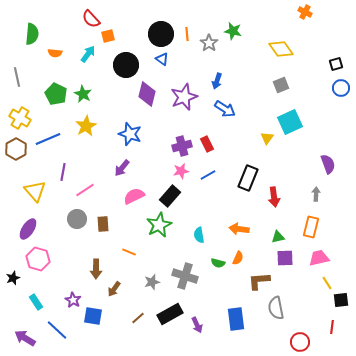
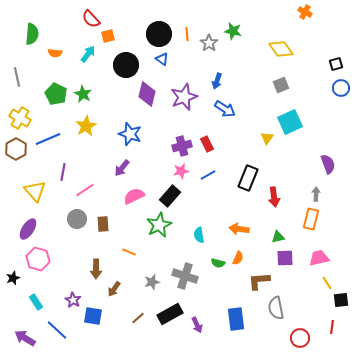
black circle at (161, 34): moved 2 px left
orange rectangle at (311, 227): moved 8 px up
red circle at (300, 342): moved 4 px up
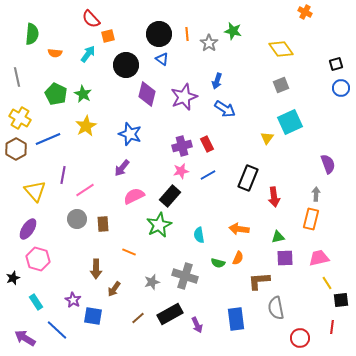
purple line at (63, 172): moved 3 px down
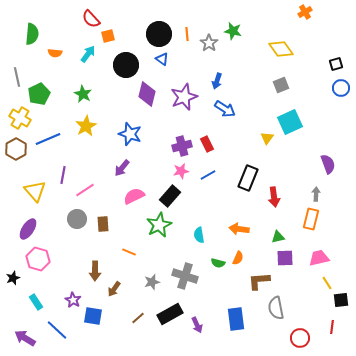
orange cross at (305, 12): rotated 32 degrees clockwise
green pentagon at (56, 94): moved 17 px left; rotated 20 degrees clockwise
brown arrow at (96, 269): moved 1 px left, 2 px down
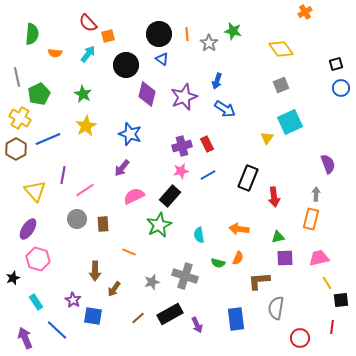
red semicircle at (91, 19): moved 3 px left, 4 px down
gray semicircle at (276, 308): rotated 20 degrees clockwise
purple arrow at (25, 338): rotated 35 degrees clockwise
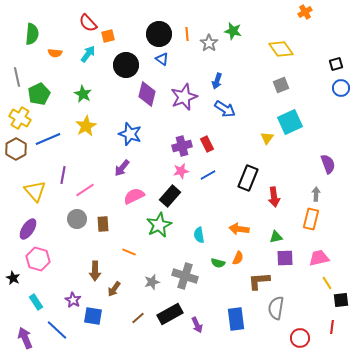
green triangle at (278, 237): moved 2 px left
black star at (13, 278): rotated 24 degrees counterclockwise
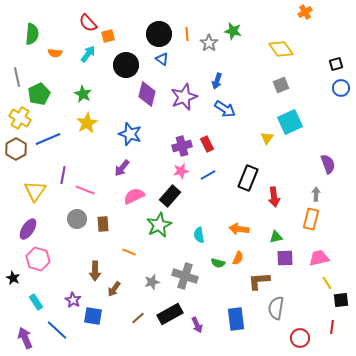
yellow star at (86, 126): moved 1 px right, 3 px up
pink line at (85, 190): rotated 54 degrees clockwise
yellow triangle at (35, 191): rotated 15 degrees clockwise
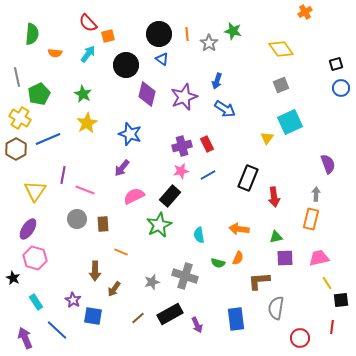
orange line at (129, 252): moved 8 px left
pink hexagon at (38, 259): moved 3 px left, 1 px up
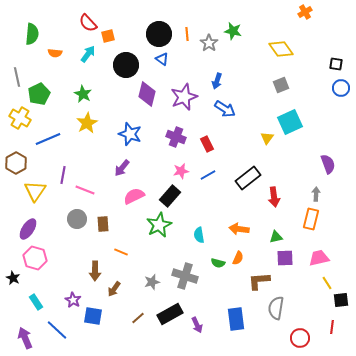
black square at (336, 64): rotated 24 degrees clockwise
purple cross at (182, 146): moved 6 px left, 9 px up; rotated 36 degrees clockwise
brown hexagon at (16, 149): moved 14 px down
black rectangle at (248, 178): rotated 30 degrees clockwise
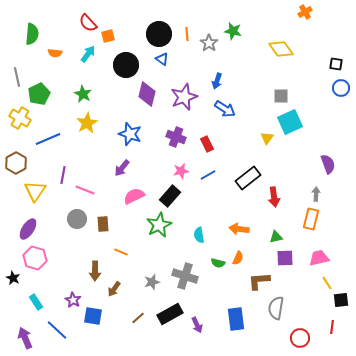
gray square at (281, 85): moved 11 px down; rotated 21 degrees clockwise
